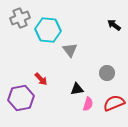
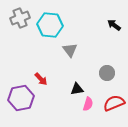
cyan hexagon: moved 2 px right, 5 px up
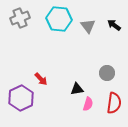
cyan hexagon: moved 9 px right, 6 px up
gray triangle: moved 18 px right, 24 px up
purple hexagon: rotated 15 degrees counterclockwise
red semicircle: rotated 120 degrees clockwise
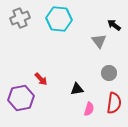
gray triangle: moved 11 px right, 15 px down
gray circle: moved 2 px right
purple hexagon: rotated 15 degrees clockwise
pink semicircle: moved 1 px right, 5 px down
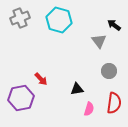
cyan hexagon: moved 1 px down; rotated 10 degrees clockwise
gray circle: moved 2 px up
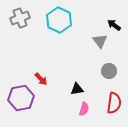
cyan hexagon: rotated 10 degrees clockwise
gray triangle: moved 1 px right
pink semicircle: moved 5 px left
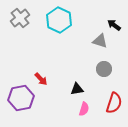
gray cross: rotated 18 degrees counterclockwise
gray triangle: rotated 35 degrees counterclockwise
gray circle: moved 5 px left, 2 px up
red semicircle: rotated 10 degrees clockwise
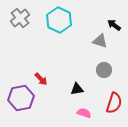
gray circle: moved 1 px down
pink semicircle: moved 4 px down; rotated 88 degrees counterclockwise
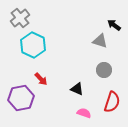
cyan hexagon: moved 26 px left, 25 px down
black triangle: rotated 32 degrees clockwise
red semicircle: moved 2 px left, 1 px up
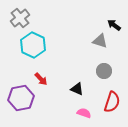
gray circle: moved 1 px down
